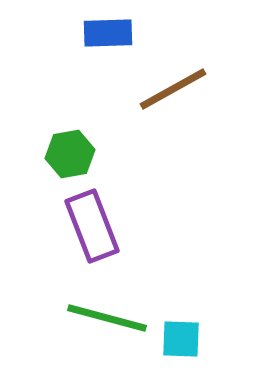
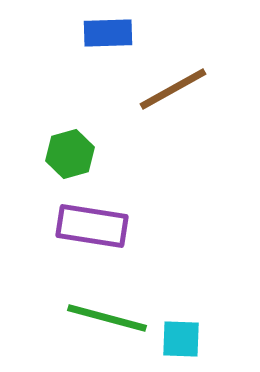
green hexagon: rotated 6 degrees counterclockwise
purple rectangle: rotated 60 degrees counterclockwise
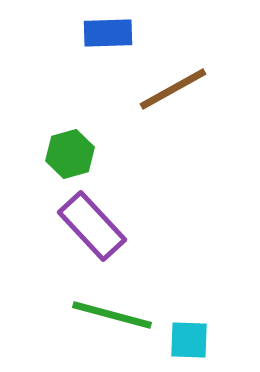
purple rectangle: rotated 38 degrees clockwise
green line: moved 5 px right, 3 px up
cyan square: moved 8 px right, 1 px down
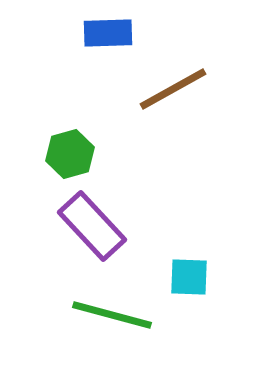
cyan square: moved 63 px up
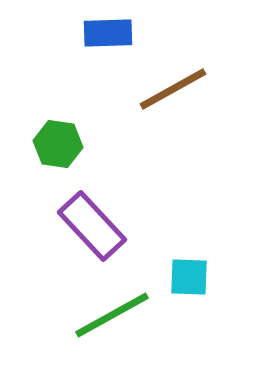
green hexagon: moved 12 px left, 10 px up; rotated 24 degrees clockwise
green line: rotated 44 degrees counterclockwise
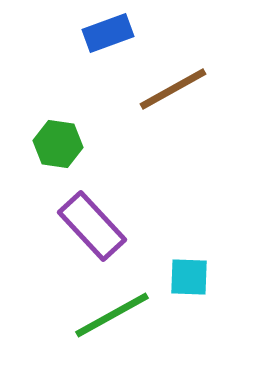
blue rectangle: rotated 18 degrees counterclockwise
